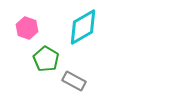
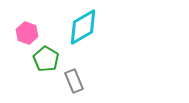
pink hexagon: moved 5 px down
gray rectangle: rotated 40 degrees clockwise
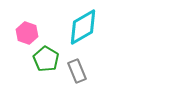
gray rectangle: moved 3 px right, 10 px up
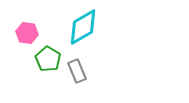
pink hexagon: rotated 10 degrees counterclockwise
green pentagon: moved 2 px right
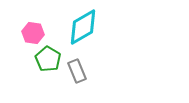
pink hexagon: moved 6 px right
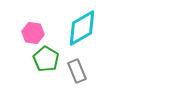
cyan diamond: moved 1 px left, 1 px down
green pentagon: moved 2 px left
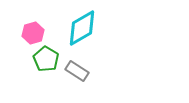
pink hexagon: rotated 25 degrees counterclockwise
gray rectangle: rotated 35 degrees counterclockwise
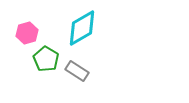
pink hexagon: moved 6 px left
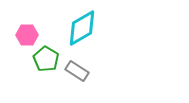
pink hexagon: moved 2 px down; rotated 15 degrees clockwise
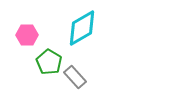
green pentagon: moved 3 px right, 3 px down
gray rectangle: moved 2 px left, 6 px down; rotated 15 degrees clockwise
